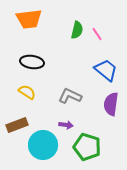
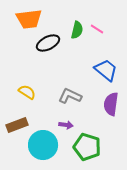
pink line: moved 5 px up; rotated 24 degrees counterclockwise
black ellipse: moved 16 px right, 19 px up; rotated 35 degrees counterclockwise
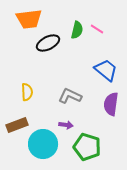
yellow semicircle: rotated 54 degrees clockwise
cyan circle: moved 1 px up
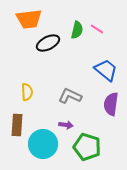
brown rectangle: rotated 65 degrees counterclockwise
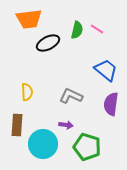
gray L-shape: moved 1 px right
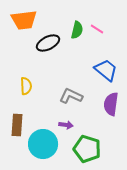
orange trapezoid: moved 5 px left, 1 px down
yellow semicircle: moved 1 px left, 6 px up
green pentagon: moved 2 px down
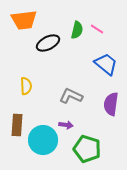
blue trapezoid: moved 6 px up
cyan circle: moved 4 px up
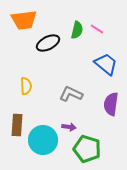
gray L-shape: moved 2 px up
purple arrow: moved 3 px right, 2 px down
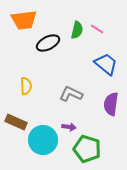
brown rectangle: moved 1 px left, 3 px up; rotated 70 degrees counterclockwise
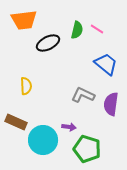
gray L-shape: moved 12 px right, 1 px down
